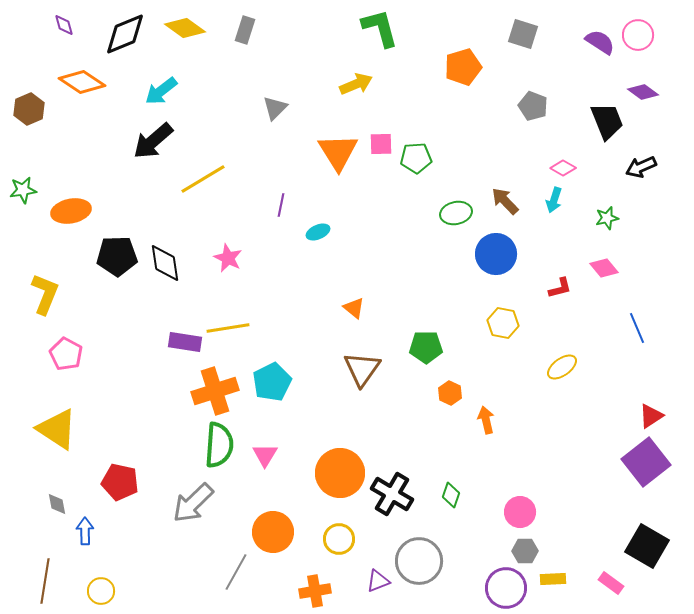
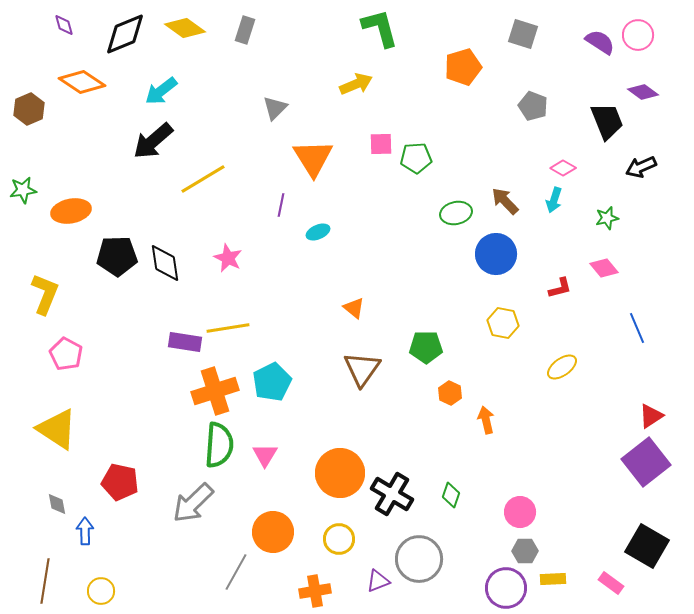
orange triangle at (338, 152): moved 25 px left, 6 px down
gray circle at (419, 561): moved 2 px up
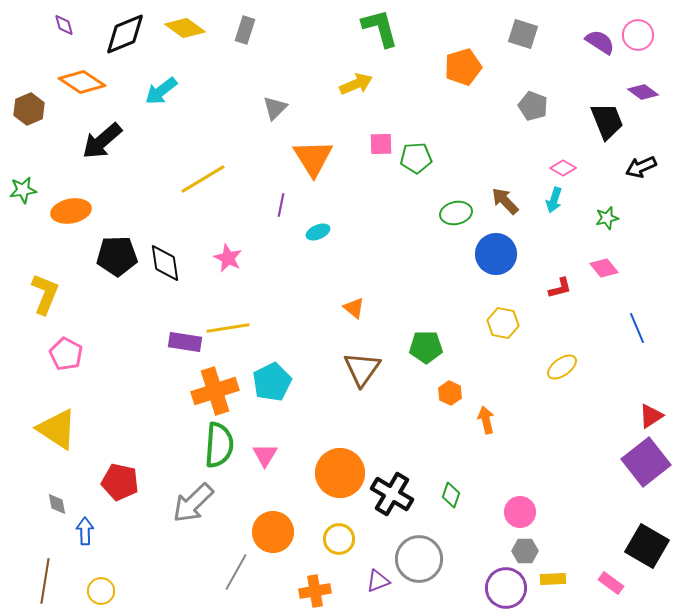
black arrow at (153, 141): moved 51 px left
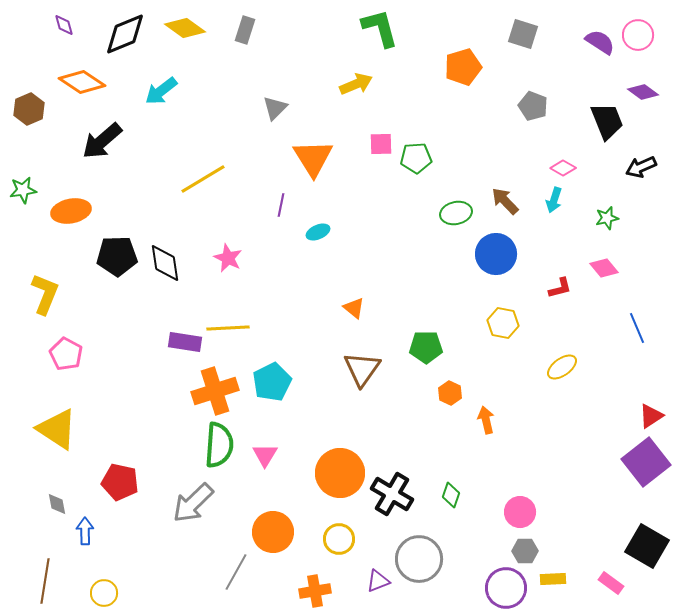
yellow line at (228, 328): rotated 6 degrees clockwise
yellow circle at (101, 591): moved 3 px right, 2 px down
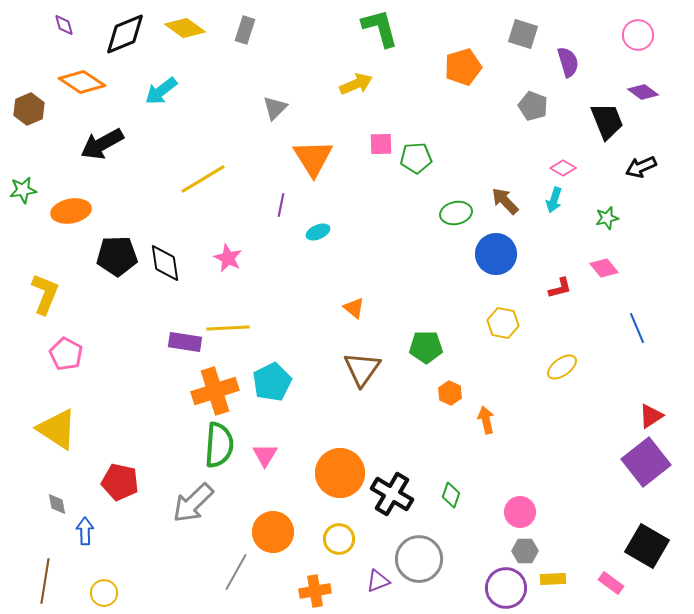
purple semicircle at (600, 42): moved 32 px left, 20 px down; rotated 40 degrees clockwise
black arrow at (102, 141): moved 3 px down; rotated 12 degrees clockwise
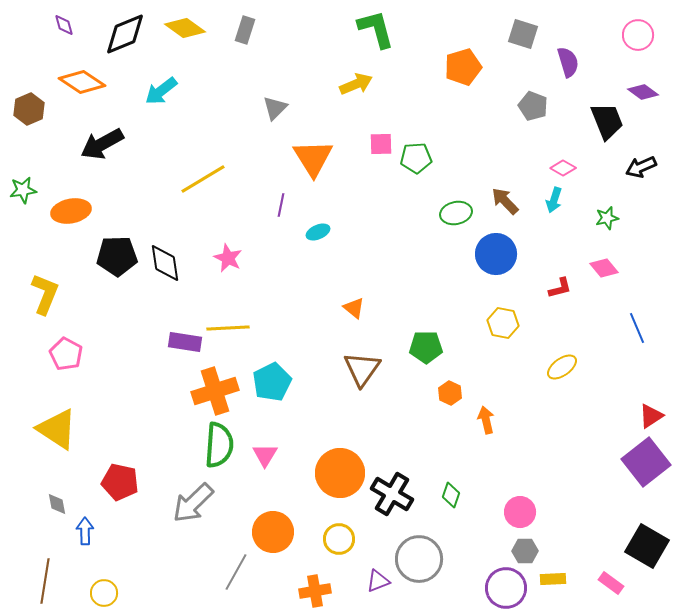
green L-shape at (380, 28): moved 4 px left, 1 px down
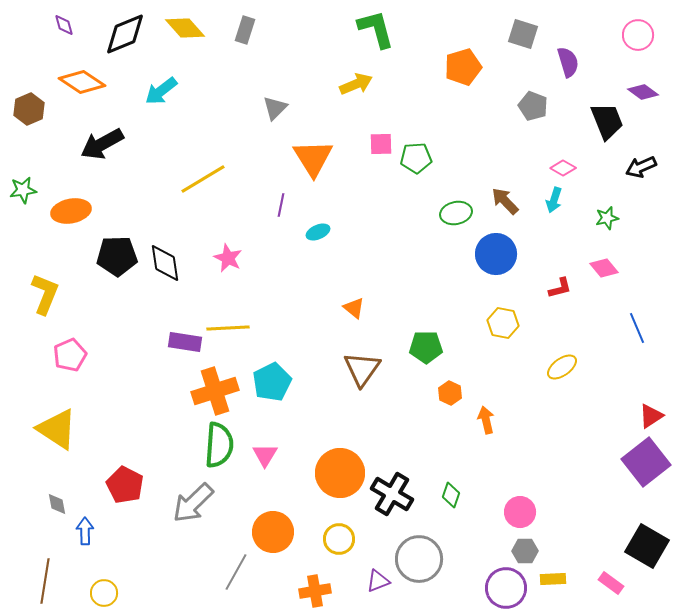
yellow diamond at (185, 28): rotated 12 degrees clockwise
pink pentagon at (66, 354): moved 4 px right, 1 px down; rotated 20 degrees clockwise
red pentagon at (120, 482): moved 5 px right, 3 px down; rotated 15 degrees clockwise
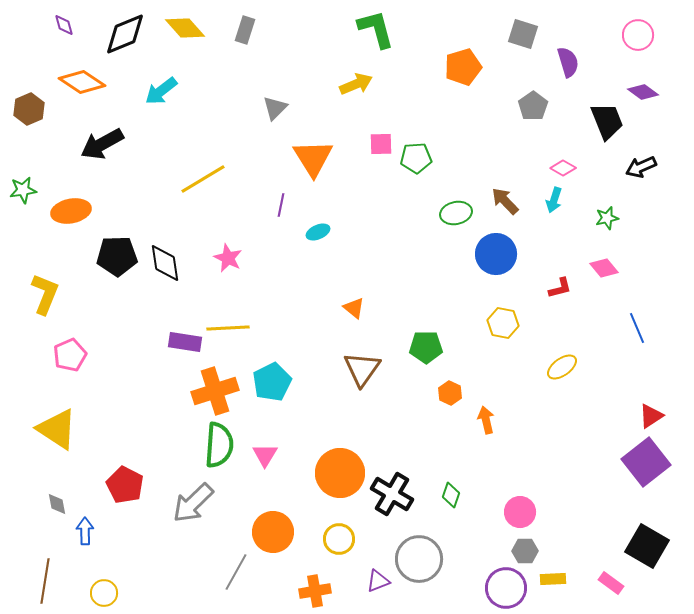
gray pentagon at (533, 106): rotated 16 degrees clockwise
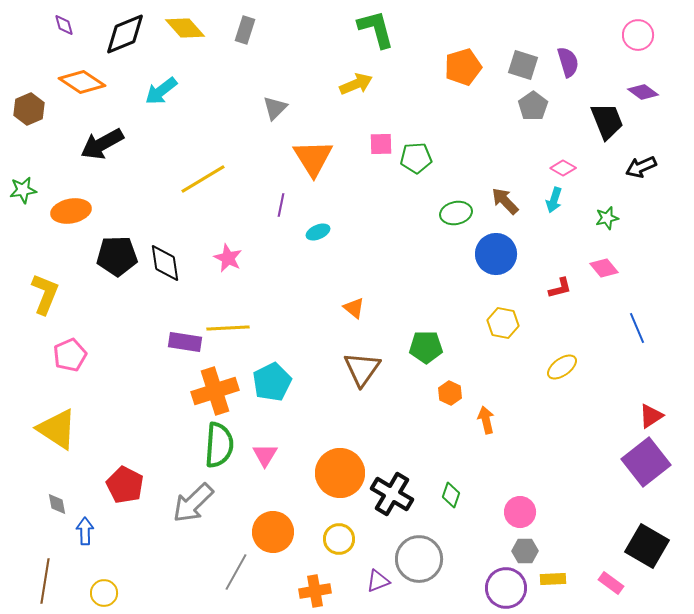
gray square at (523, 34): moved 31 px down
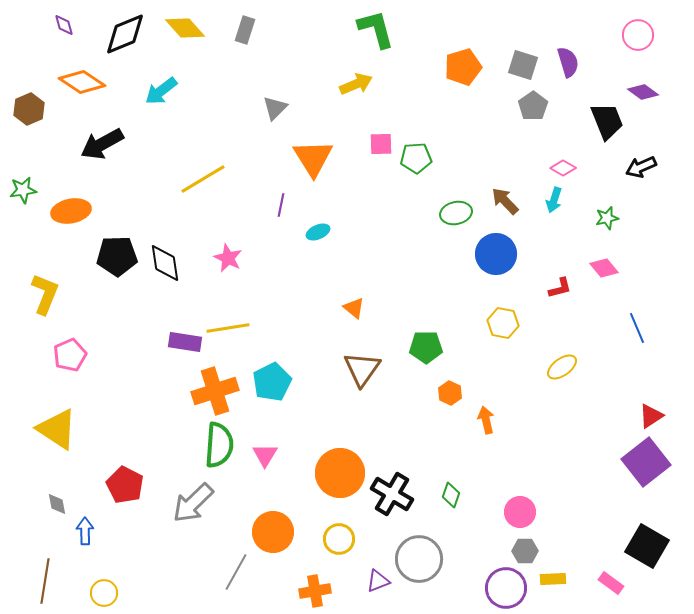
yellow line at (228, 328): rotated 6 degrees counterclockwise
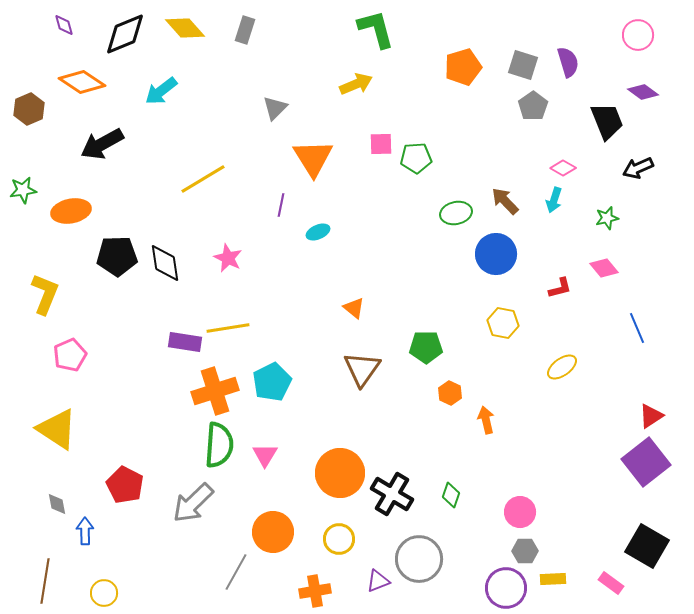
black arrow at (641, 167): moved 3 px left, 1 px down
